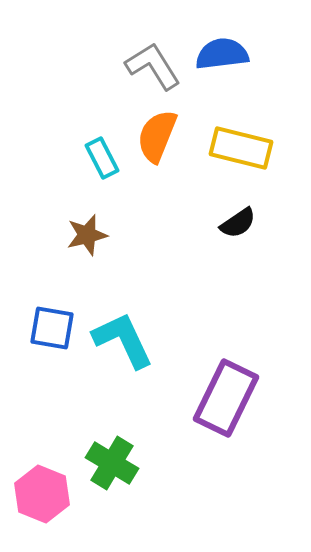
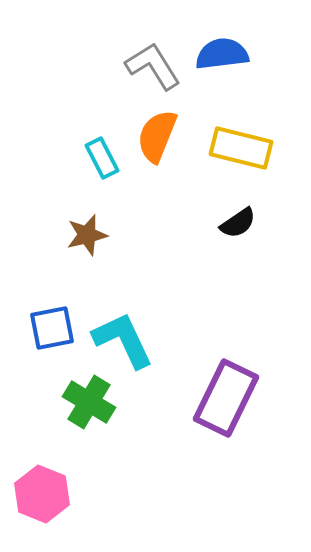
blue square: rotated 21 degrees counterclockwise
green cross: moved 23 px left, 61 px up
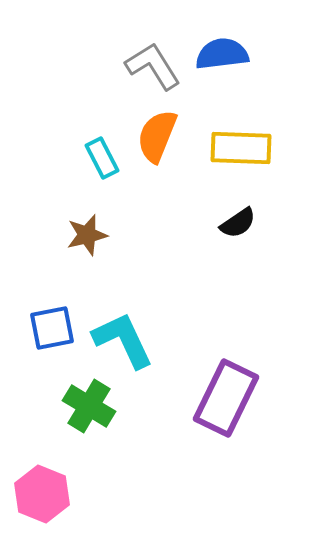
yellow rectangle: rotated 12 degrees counterclockwise
green cross: moved 4 px down
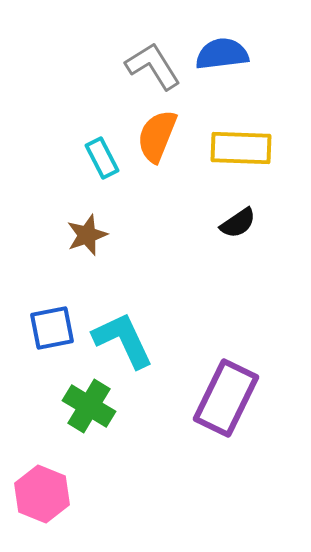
brown star: rotated 6 degrees counterclockwise
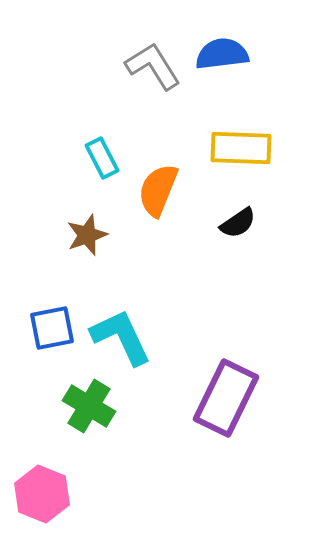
orange semicircle: moved 1 px right, 54 px down
cyan L-shape: moved 2 px left, 3 px up
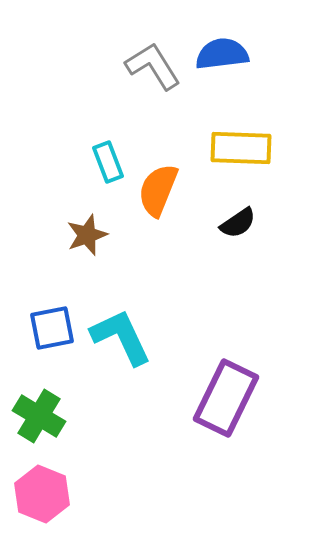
cyan rectangle: moved 6 px right, 4 px down; rotated 6 degrees clockwise
green cross: moved 50 px left, 10 px down
